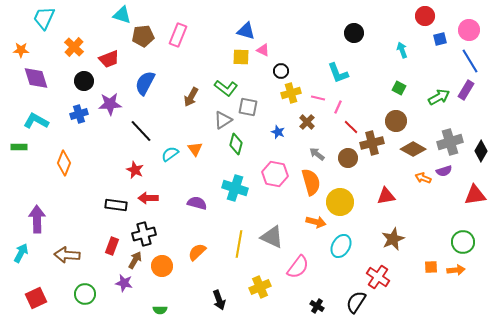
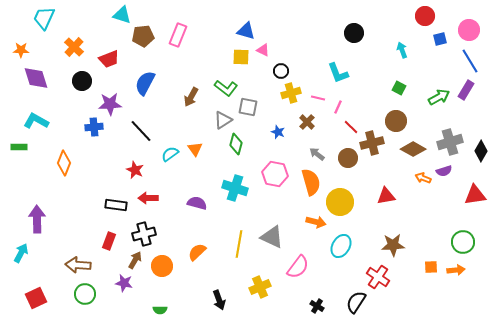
black circle at (84, 81): moved 2 px left
blue cross at (79, 114): moved 15 px right, 13 px down; rotated 12 degrees clockwise
brown star at (393, 239): moved 6 px down; rotated 20 degrees clockwise
red rectangle at (112, 246): moved 3 px left, 5 px up
brown arrow at (67, 255): moved 11 px right, 10 px down
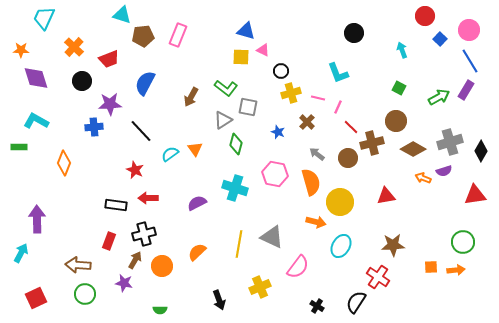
blue square at (440, 39): rotated 32 degrees counterclockwise
purple semicircle at (197, 203): rotated 42 degrees counterclockwise
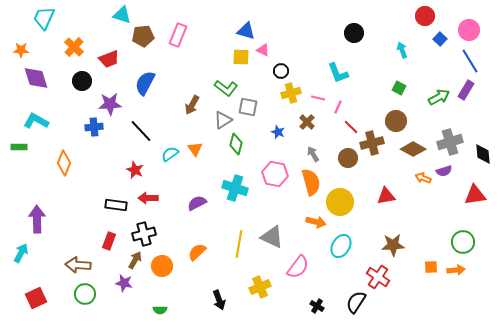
brown arrow at (191, 97): moved 1 px right, 8 px down
black diamond at (481, 151): moved 2 px right, 3 px down; rotated 35 degrees counterclockwise
gray arrow at (317, 154): moved 4 px left; rotated 21 degrees clockwise
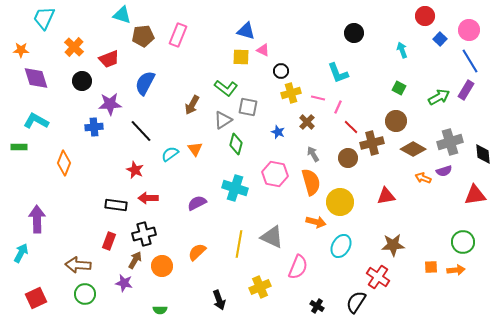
pink semicircle at (298, 267): rotated 15 degrees counterclockwise
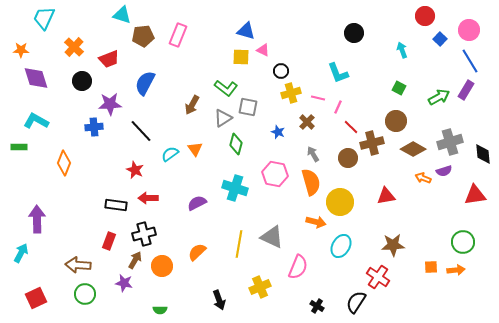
gray triangle at (223, 120): moved 2 px up
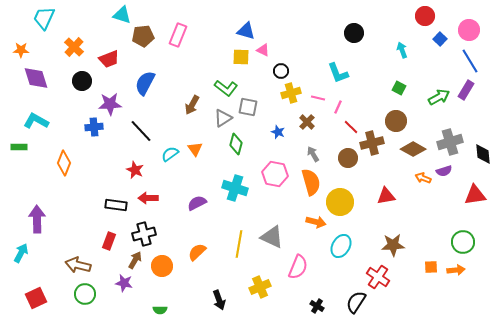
brown arrow at (78, 265): rotated 10 degrees clockwise
